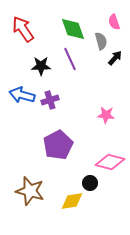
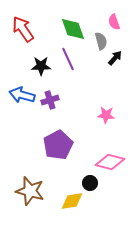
purple line: moved 2 px left
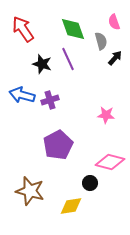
black star: moved 1 px right, 2 px up; rotated 18 degrees clockwise
yellow diamond: moved 1 px left, 5 px down
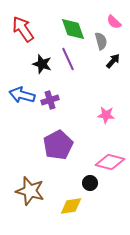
pink semicircle: rotated 28 degrees counterclockwise
black arrow: moved 2 px left, 3 px down
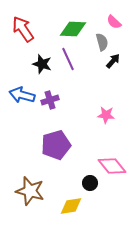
green diamond: rotated 68 degrees counterclockwise
gray semicircle: moved 1 px right, 1 px down
purple pentagon: moved 2 px left; rotated 12 degrees clockwise
pink diamond: moved 2 px right, 4 px down; rotated 36 degrees clockwise
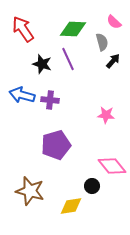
purple cross: rotated 24 degrees clockwise
black circle: moved 2 px right, 3 px down
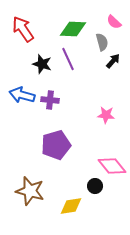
black circle: moved 3 px right
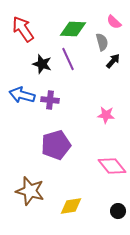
black circle: moved 23 px right, 25 px down
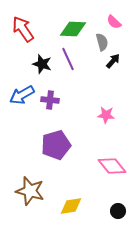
blue arrow: rotated 45 degrees counterclockwise
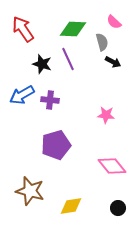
black arrow: moved 1 px down; rotated 77 degrees clockwise
black circle: moved 3 px up
